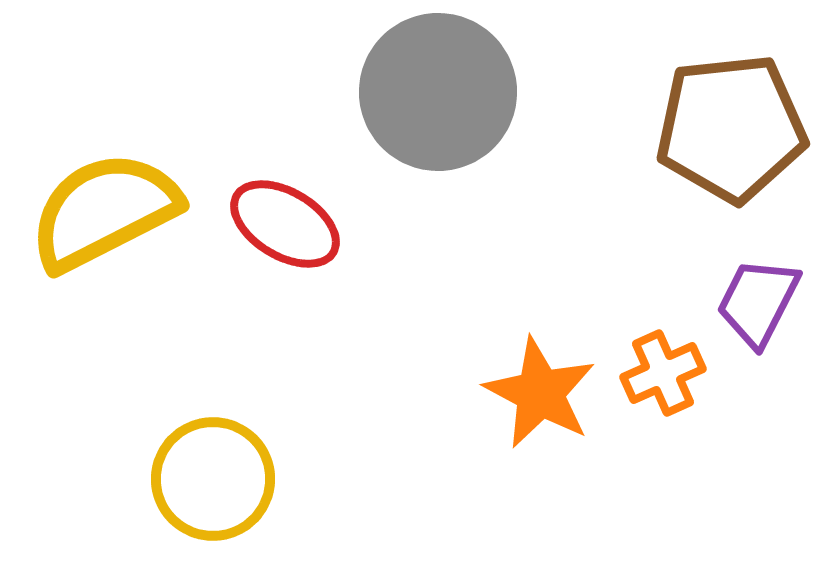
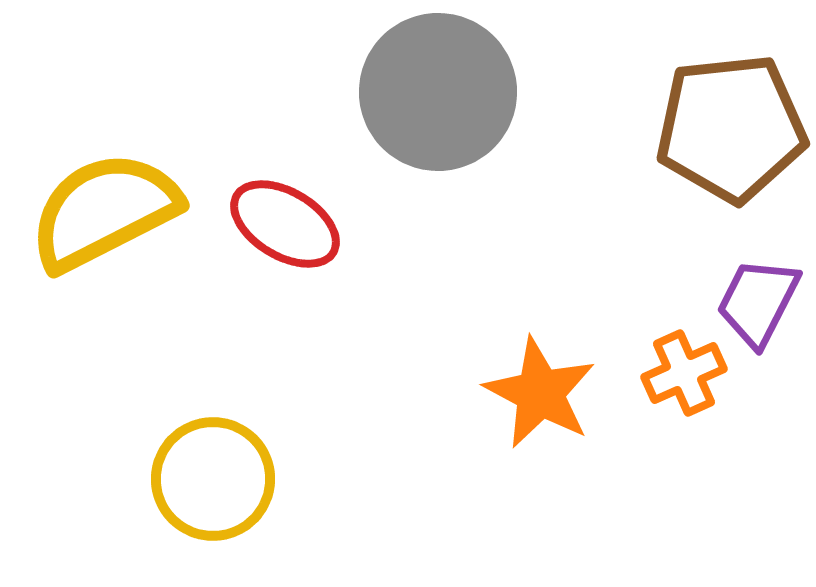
orange cross: moved 21 px right
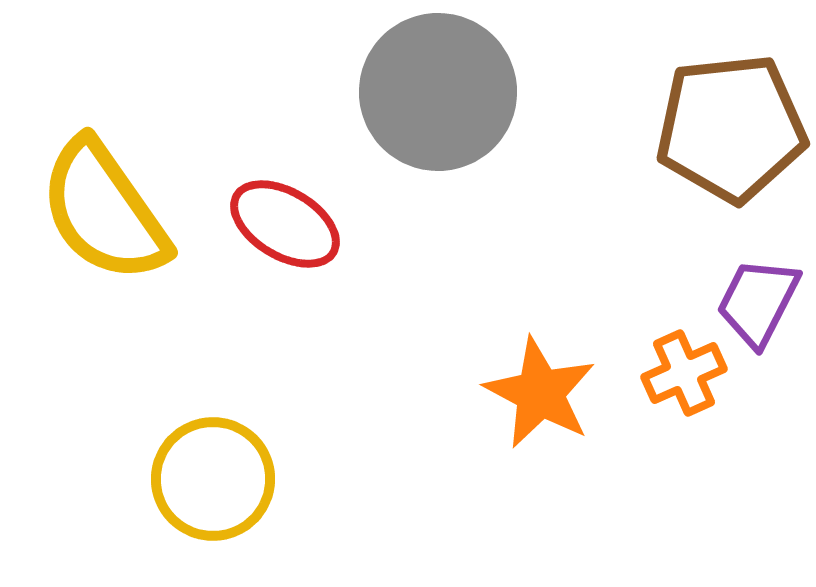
yellow semicircle: rotated 98 degrees counterclockwise
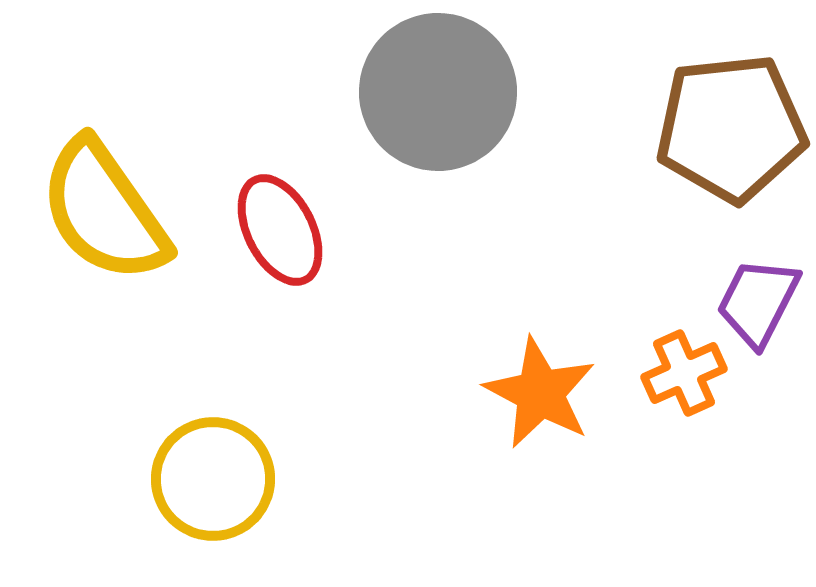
red ellipse: moved 5 px left, 6 px down; rotated 32 degrees clockwise
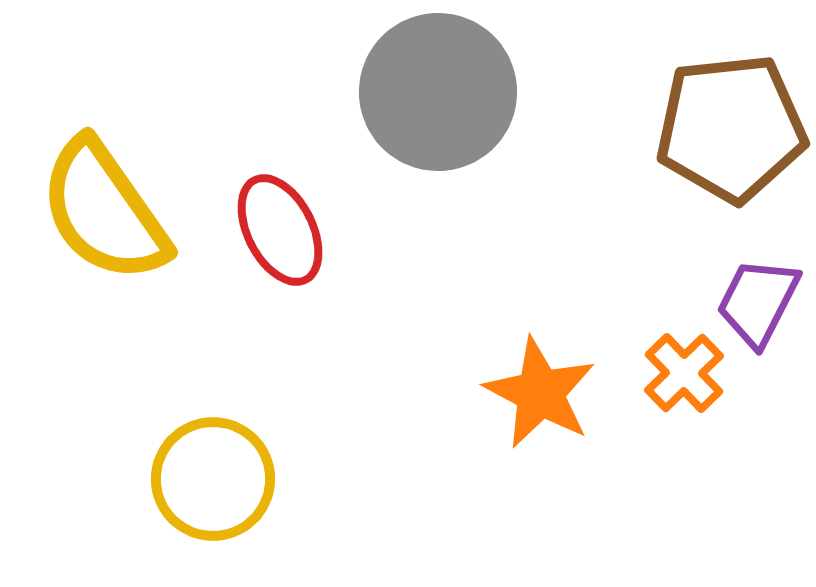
orange cross: rotated 20 degrees counterclockwise
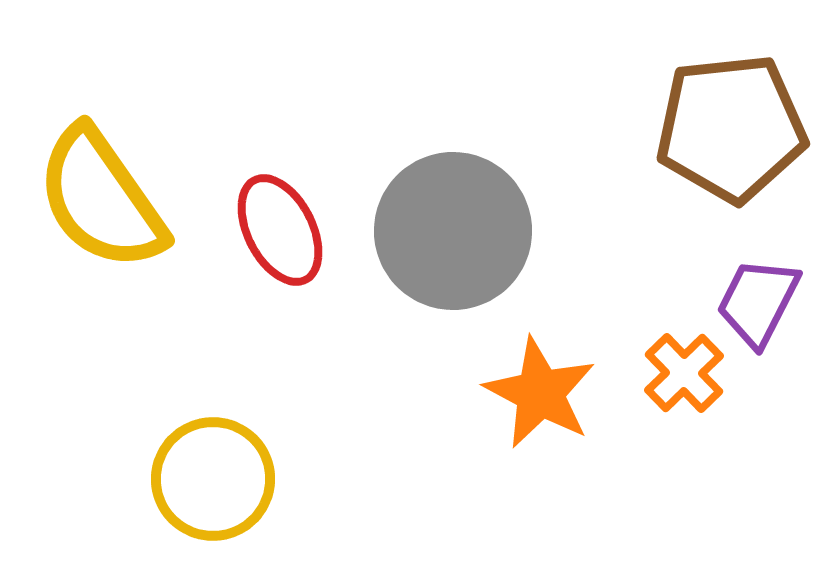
gray circle: moved 15 px right, 139 px down
yellow semicircle: moved 3 px left, 12 px up
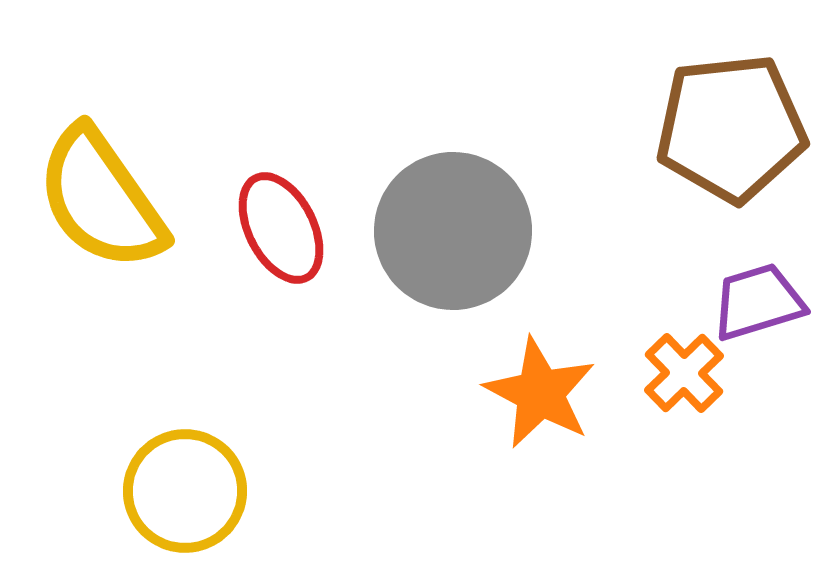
red ellipse: moved 1 px right, 2 px up
purple trapezoid: rotated 46 degrees clockwise
yellow circle: moved 28 px left, 12 px down
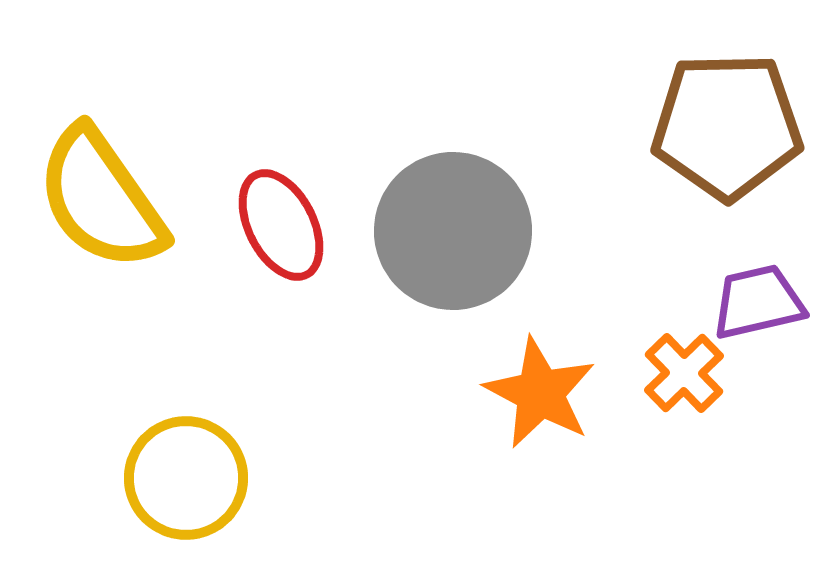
brown pentagon: moved 4 px left, 2 px up; rotated 5 degrees clockwise
red ellipse: moved 3 px up
purple trapezoid: rotated 4 degrees clockwise
yellow circle: moved 1 px right, 13 px up
